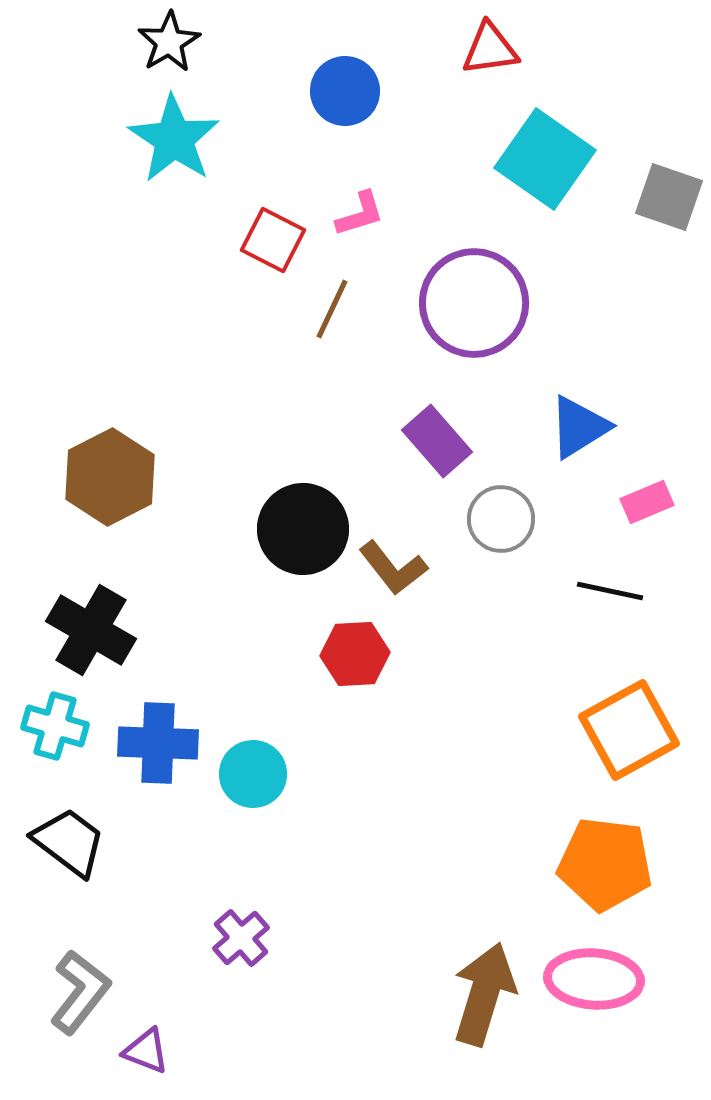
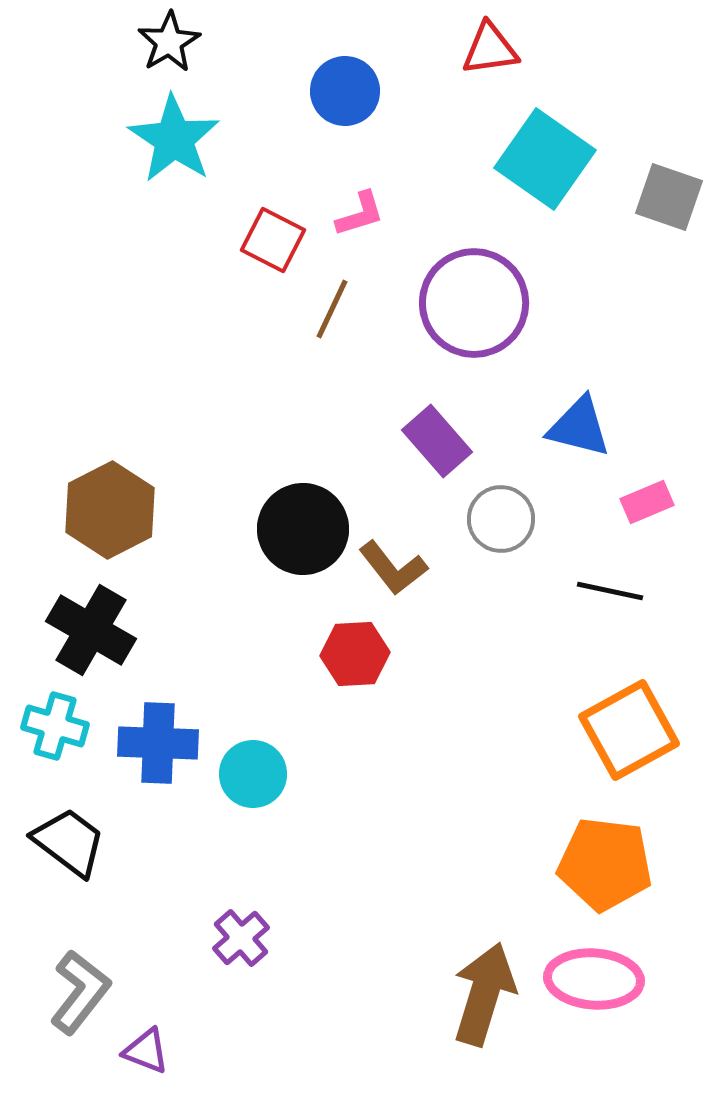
blue triangle: rotated 46 degrees clockwise
brown hexagon: moved 33 px down
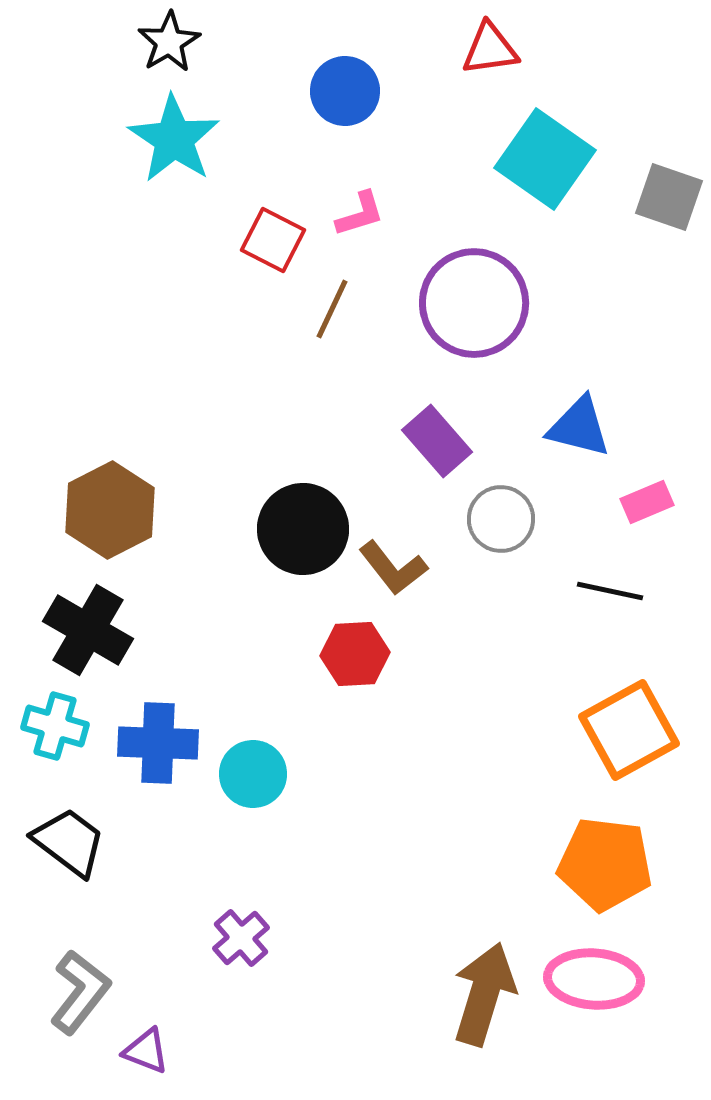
black cross: moved 3 px left
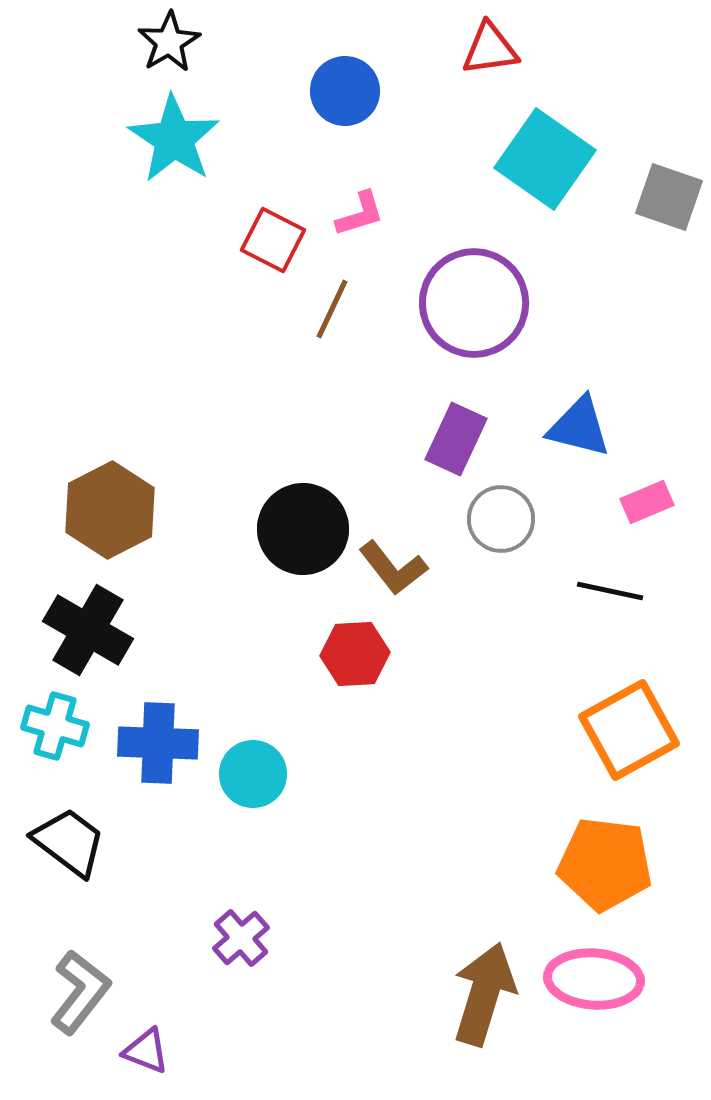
purple rectangle: moved 19 px right, 2 px up; rotated 66 degrees clockwise
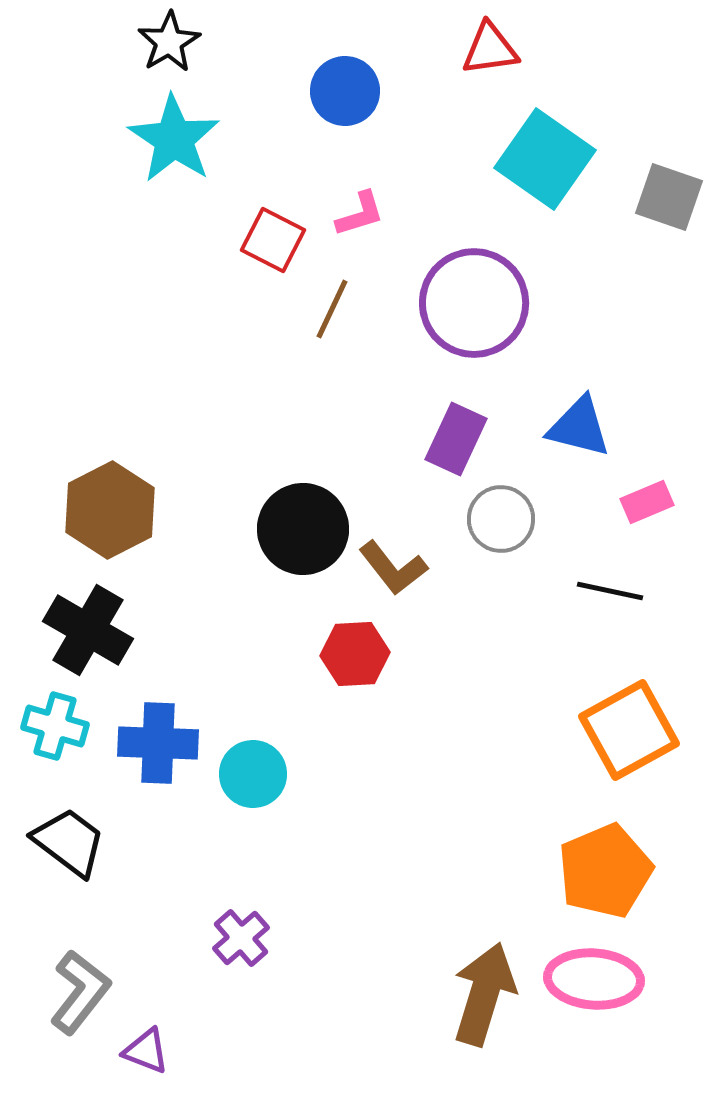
orange pentagon: moved 7 px down; rotated 30 degrees counterclockwise
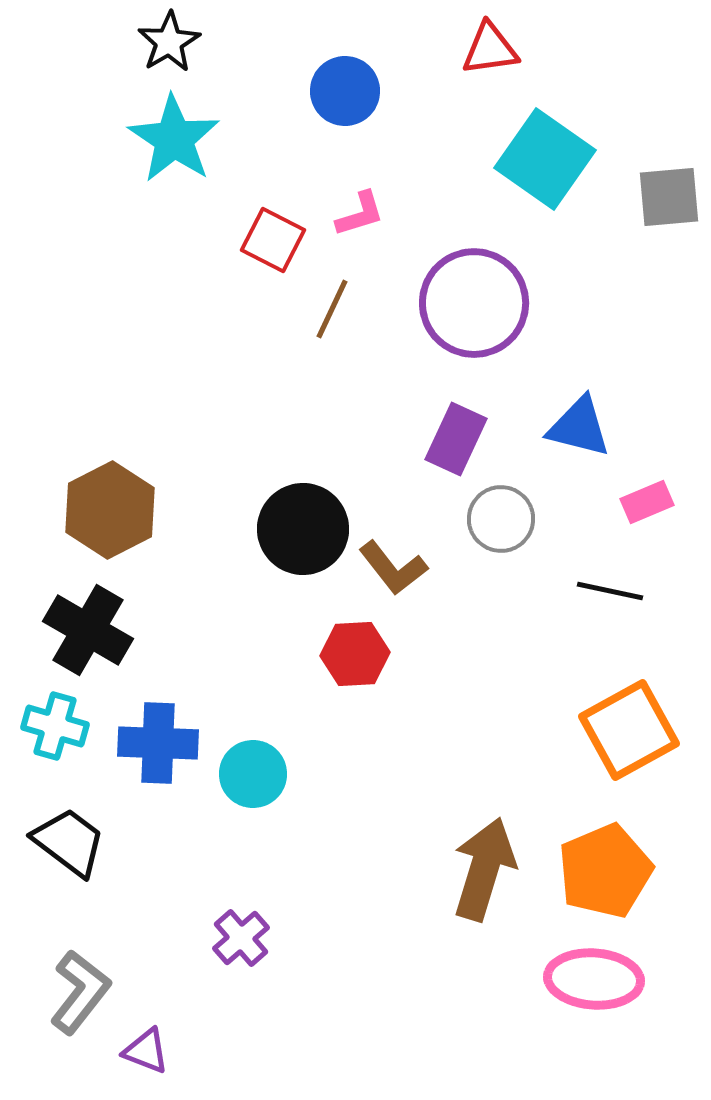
gray square: rotated 24 degrees counterclockwise
brown arrow: moved 125 px up
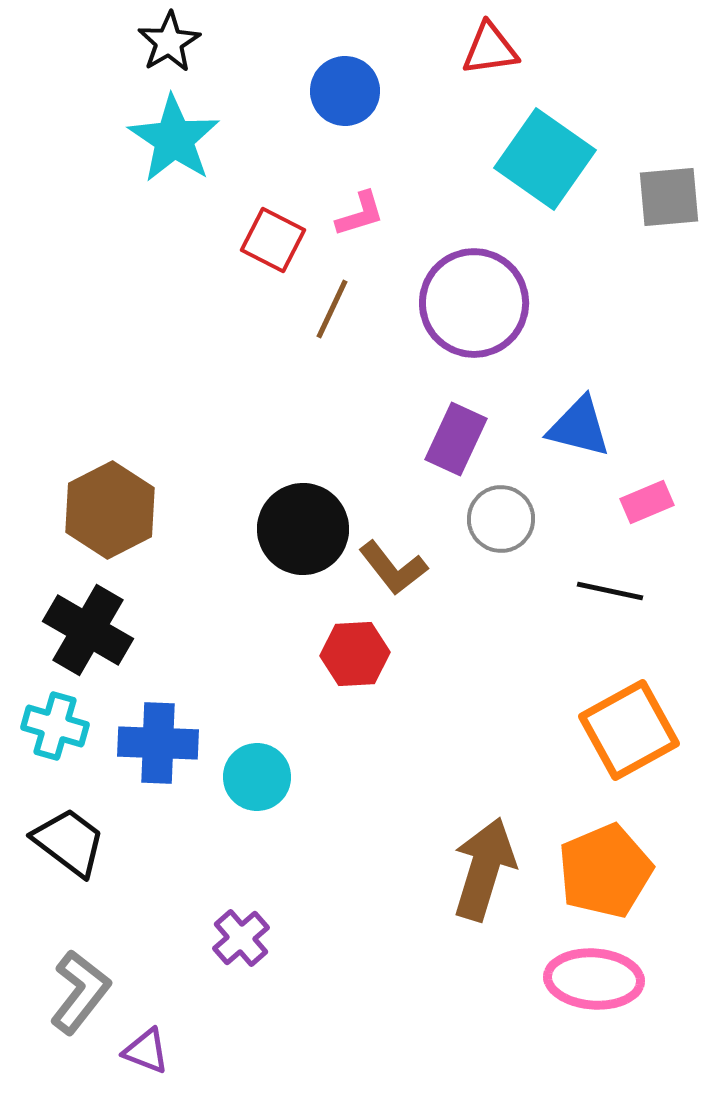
cyan circle: moved 4 px right, 3 px down
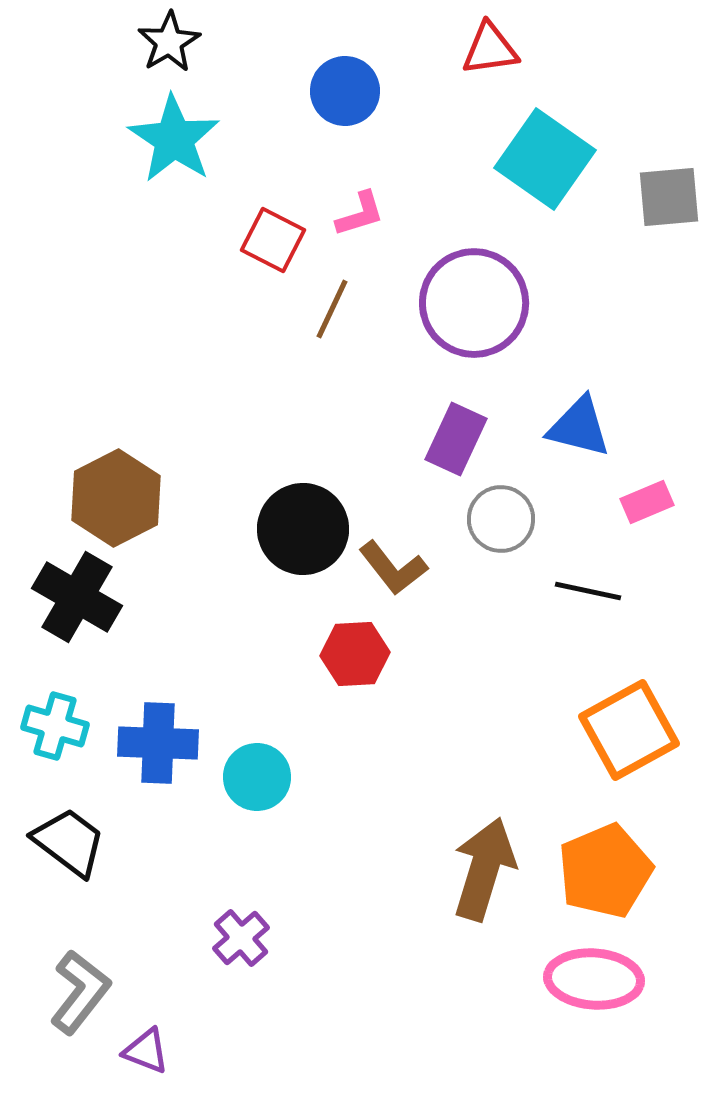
brown hexagon: moved 6 px right, 12 px up
black line: moved 22 px left
black cross: moved 11 px left, 33 px up
